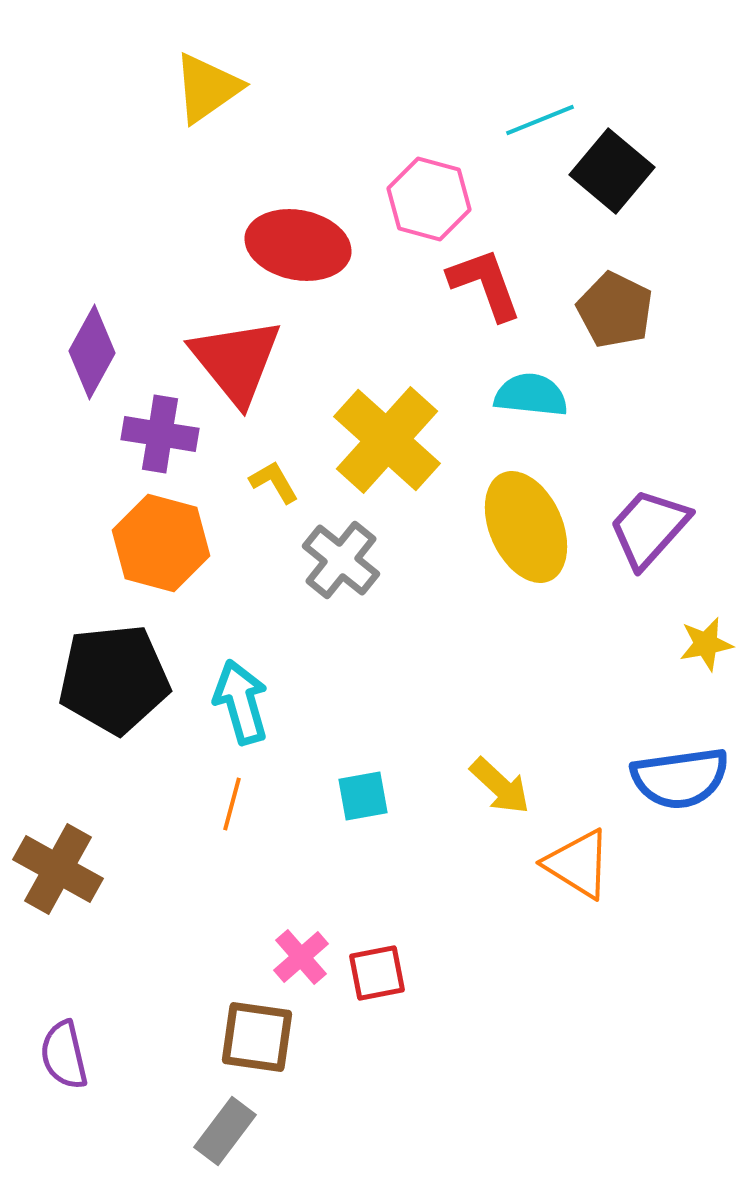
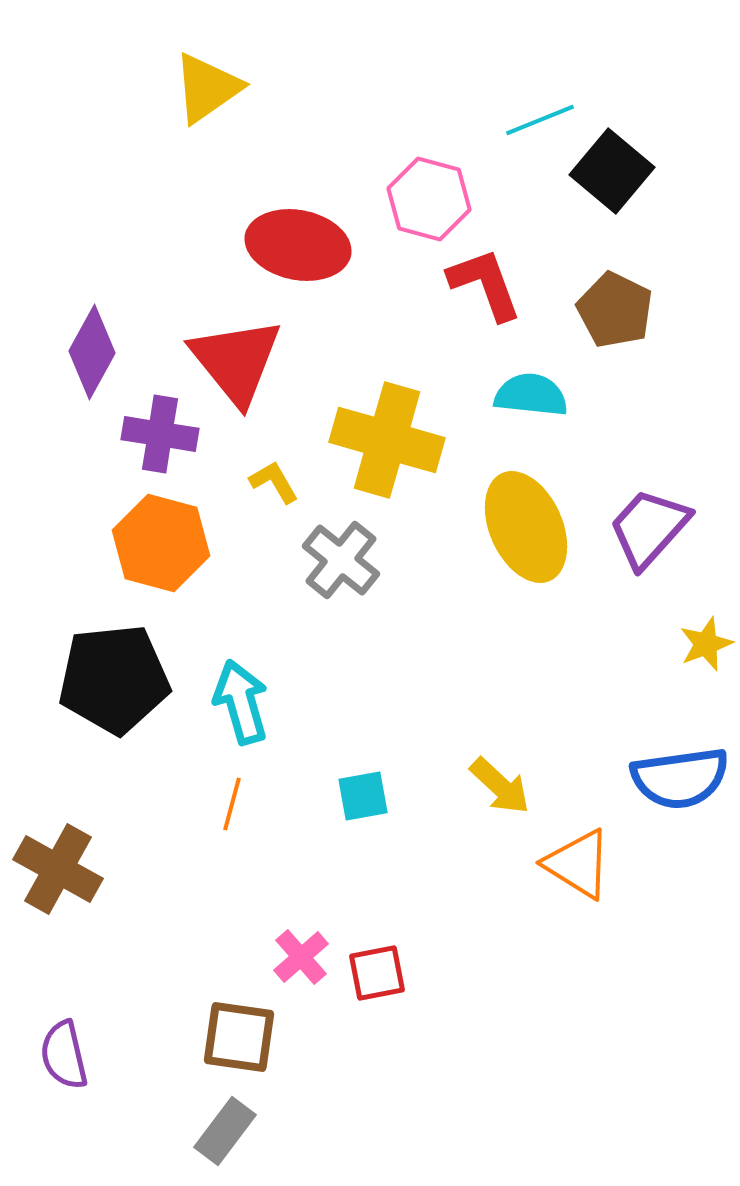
yellow cross: rotated 26 degrees counterclockwise
yellow star: rotated 10 degrees counterclockwise
brown square: moved 18 px left
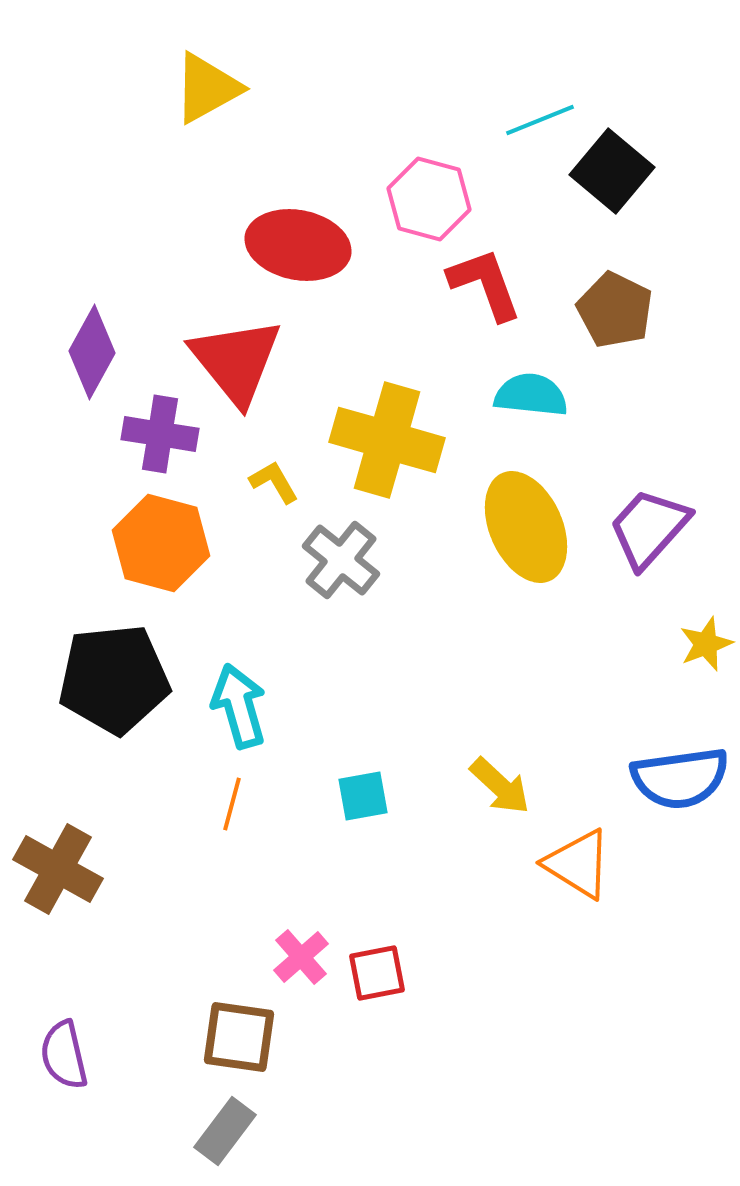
yellow triangle: rotated 6 degrees clockwise
cyan arrow: moved 2 px left, 4 px down
